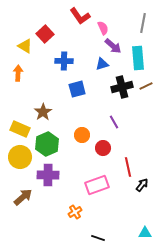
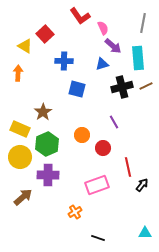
blue square: rotated 30 degrees clockwise
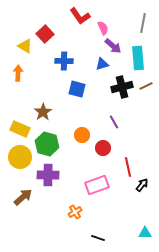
green hexagon: rotated 20 degrees counterclockwise
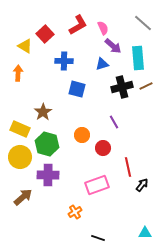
red L-shape: moved 2 px left, 9 px down; rotated 85 degrees counterclockwise
gray line: rotated 60 degrees counterclockwise
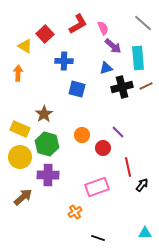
red L-shape: moved 1 px up
blue triangle: moved 4 px right, 4 px down
brown star: moved 1 px right, 2 px down
purple line: moved 4 px right, 10 px down; rotated 16 degrees counterclockwise
pink rectangle: moved 2 px down
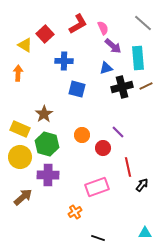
yellow triangle: moved 1 px up
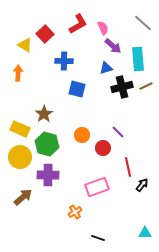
cyan rectangle: moved 1 px down
